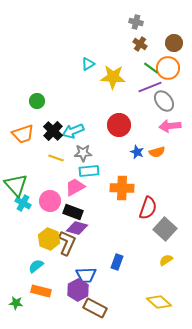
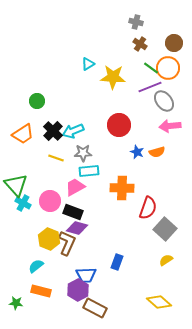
orange trapezoid: rotated 15 degrees counterclockwise
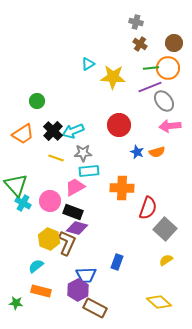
green line: rotated 42 degrees counterclockwise
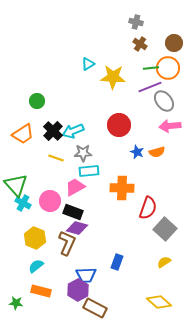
yellow hexagon: moved 14 px left, 1 px up
yellow semicircle: moved 2 px left, 2 px down
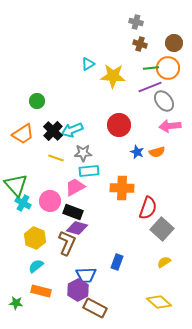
brown cross: rotated 16 degrees counterclockwise
yellow star: moved 1 px up
cyan arrow: moved 1 px left, 1 px up
gray square: moved 3 px left
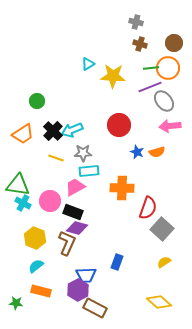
green triangle: moved 2 px right; rotated 40 degrees counterclockwise
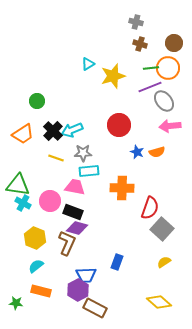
yellow star: rotated 20 degrees counterclockwise
pink trapezoid: rotated 40 degrees clockwise
red semicircle: moved 2 px right
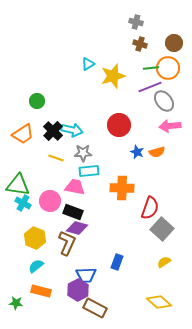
cyan arrow: rotated 145 degrees counterclockwise
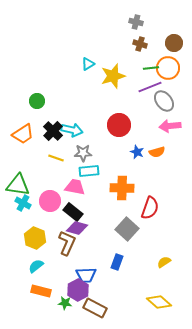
black rectangle: rotated 18 degrees clockwise
gray square: moved 35 px left
green star: moved 49 px right
